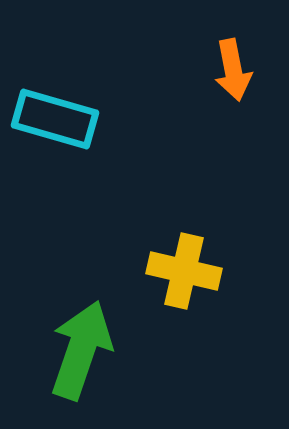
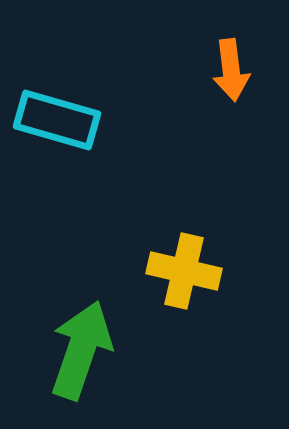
orange arrow: moved 2 px left; rotated 4 degrees clockwise
cyan rectangle: moved 2 px right, 1 px down
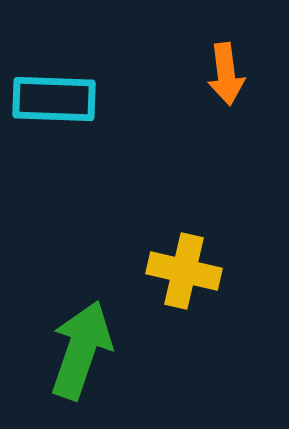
orange arrow: moved 5 px left, 4 px down
cyan rectangle: moved 3 px left, 21 px up; rotated 14 degrees counterclockwise
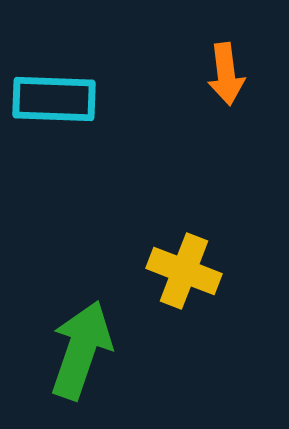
yellow cross: rotated 8 degrees clockwise
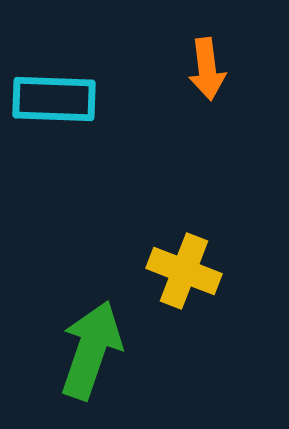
orange arrow: moved 19 px left, 5 px up
green arrow: moved 10 px right
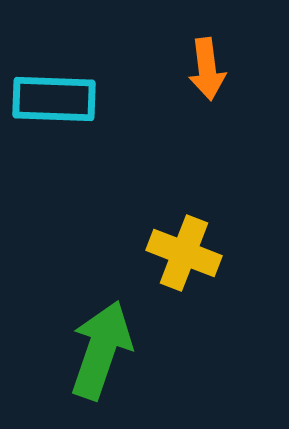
yellow cross: moved 18 px up
green arrow: moved 10 px right
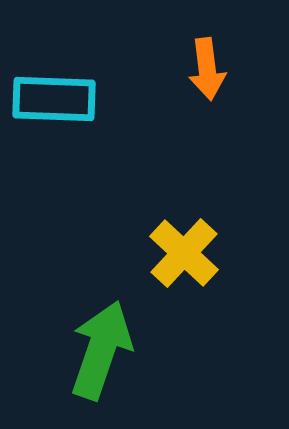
yellow cross: rotated 22 degrees clockwise
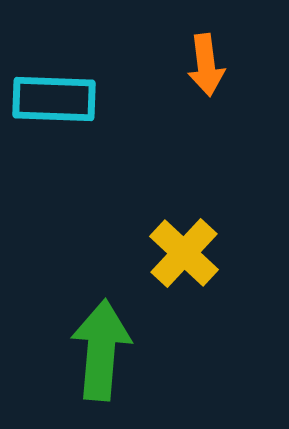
orange arrow: moved 1 px left, 4 px up
green arrow: rotated 14 degrees counterclockwise
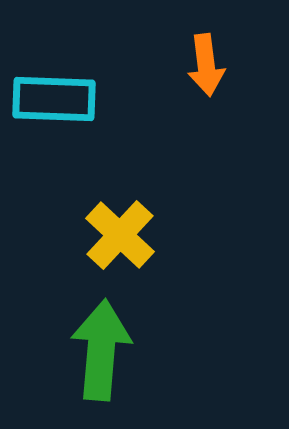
yellow cross: moved 64 px left, 18 px up
